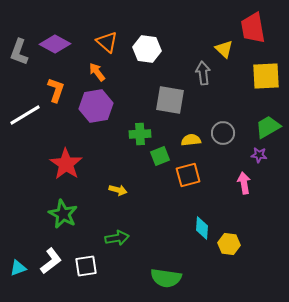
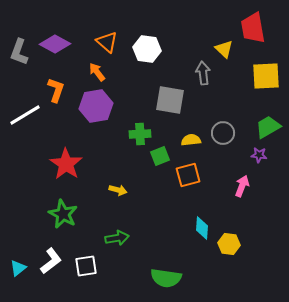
pink arrow: moved 2 px left, 3 px down; rotated 30 degrees clockwise
cyan triangle: rotated 18 degrees counterclockwise
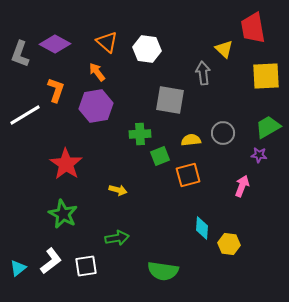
gray L-shape: moved 1 px right, 2 px down
green semicircle: moved 3 px left, 7 px up
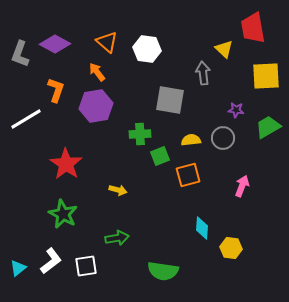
white line: moved 1 px right, 4 px down
gray circle: moved 5 px down
purple star: moved 23 px left, 45 px up
yellow hexagon: moved 2 px right, 4 px down
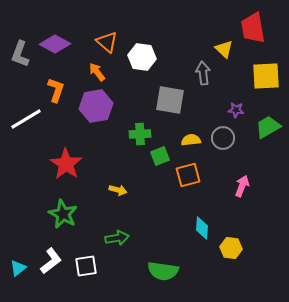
white hexagon: moved 5 px left, 8 px down
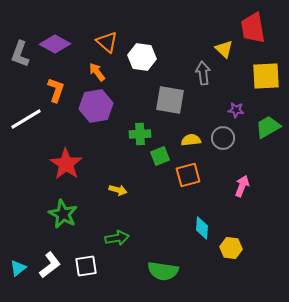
white L-shape: moved 1 px left, 4 px down
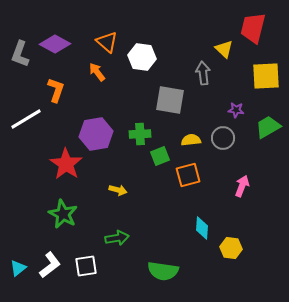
red trapezoid: rotated 24 degrees clockwise
purple hexagon: moved 28 px down
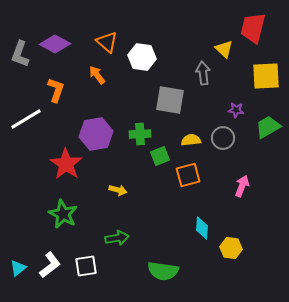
orange arrow: moved 3 px down
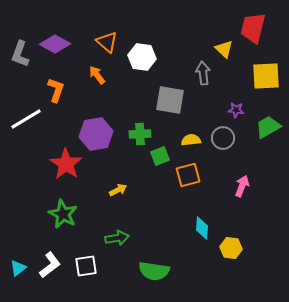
yellow arrow: rotated 42 degrees counterclockwise
green semicircle: moved 9 px left
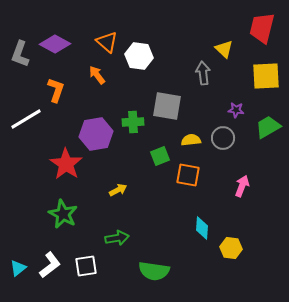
red trapezoid: moved 9 px right
white hexagon: moved 3 px left, 1 px up
gray square: moved 3 px left, 6 px down
green cross: moved 7 px left, 12 px up
orange square: rotated 25 degrees clockwise
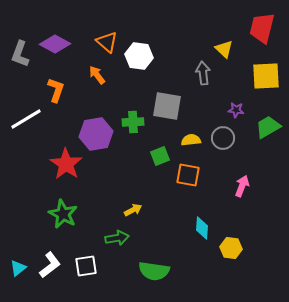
yellow arrow: moved 15 px right, 20 px down
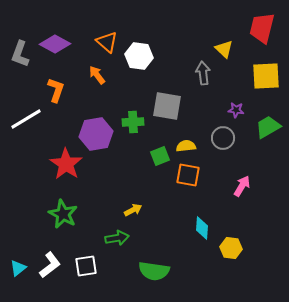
yellow semicircle: moved 5 px left, 6 px down
pink arrow: rotated 10 degrees clockwise
